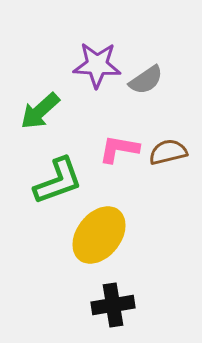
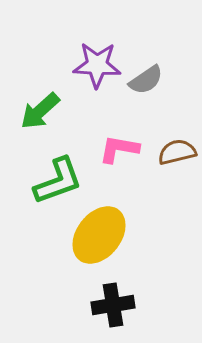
brown semicircle: moved 9 px right
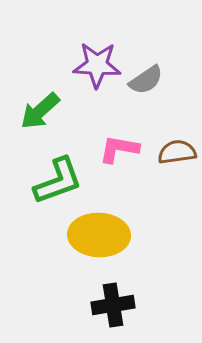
brown semicircle: rotated 6 degrees clockwise
yellow ellipse: rotated 54 degrees clockwise
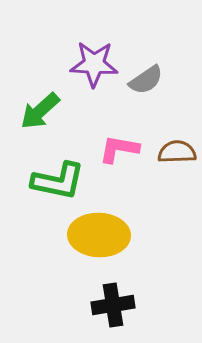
purple star: moved 3 px left, 1 px up
brown semicircle: rotated 6 degrees clockwise
green L-shape: rotated 32 degrees clockwise
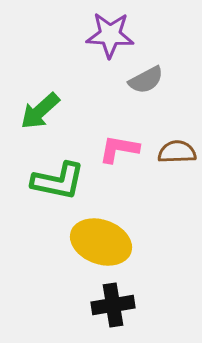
purple star: moved 16 px right, 29 px up
gray semicircle: rotated 6 degrees clockwise
yellow ellipse: moved 2 px right, 7 px down; rotated 18 degrees clockwise
